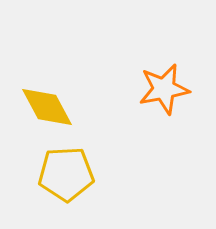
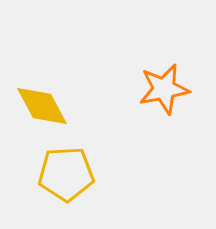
yellow diamond: moved 5 px left, 1 px up
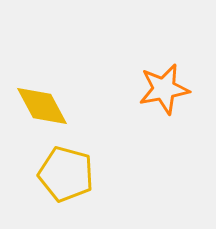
yellow pentagon: rotated 18 degrees clockwise
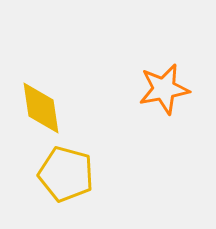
yellow diamond: moved 1 px left, 2 px down; rotated 20 degrees clockwise
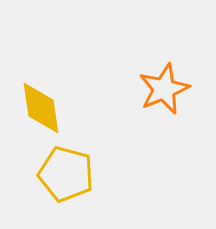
orange star: rotated 12 degrees counterclockwise
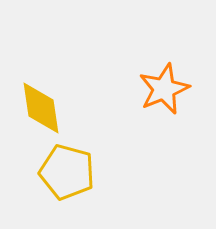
yellow pentagon: moved 1 px right, 2 px up
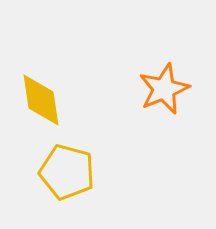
yellow diamond: moved 8 px up
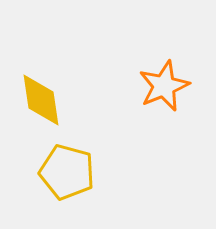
orange star: moved 3 px up
